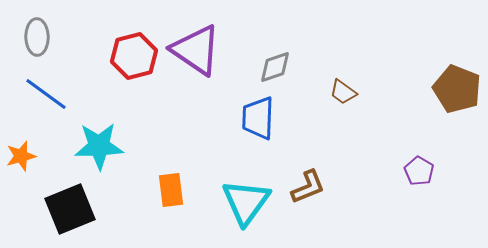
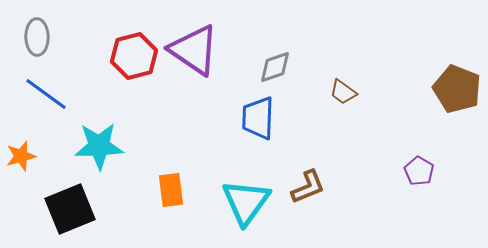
purple triangle: moved 2 px left
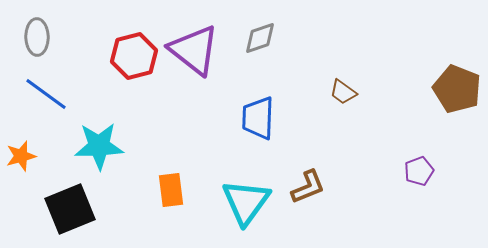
purple triangle: rotated 4 degrees clockwise
gray diamond: moved 15 px left, 29 px up
purple pentagon: rotated 20 degrees clockwise
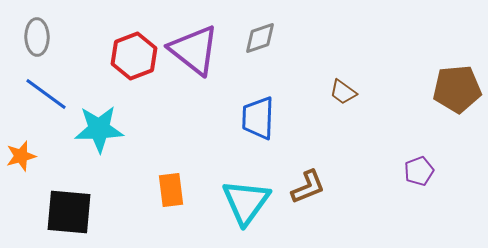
red hexagon: rotated 6 degrees counterclockwise
brown pentagon: rotated 27 degrees counterclockwise
cyan star: moved 17 px up
black square: moved 1 px left, 3 px down; rotated 27 degrees clockwise
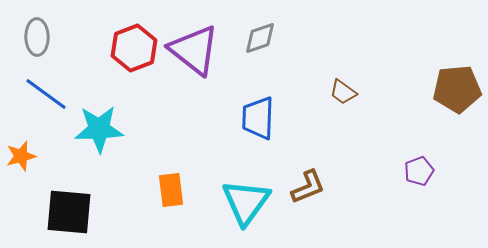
red hexagon: moved 8 px up
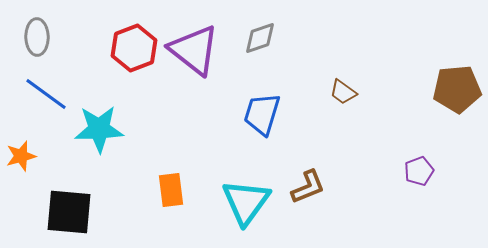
blue trapezoid: moved 4 px right, 4 px up; rotated 15 degrees clockwise
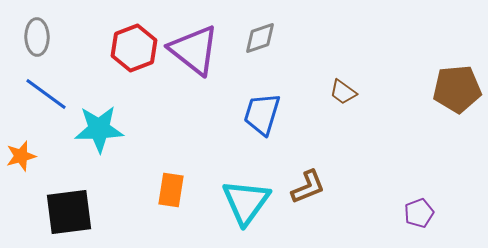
purple pentagon: moved 42 px down
orange rectangle: rotated 16 degrees clockwise
black square: rotated 12 degrees counterclockwise
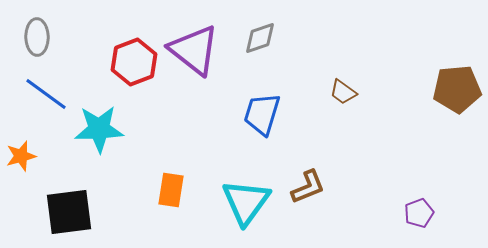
red hexagon: moved 14 px down
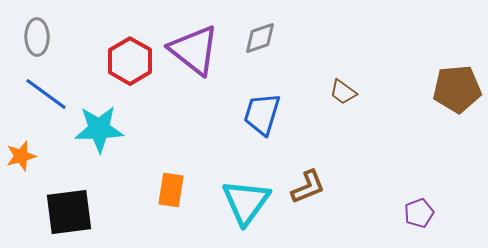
red hexagon: moved 4 px left, 1 px up; rotated 9 degrees counterclockwise
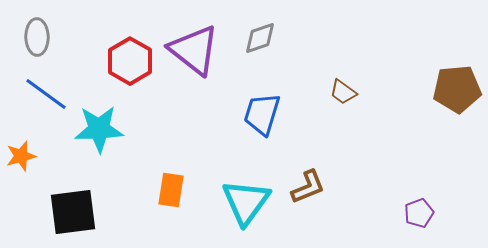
black square: moved 4 px right
